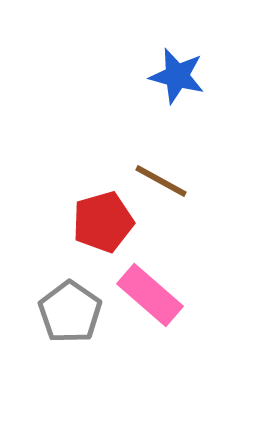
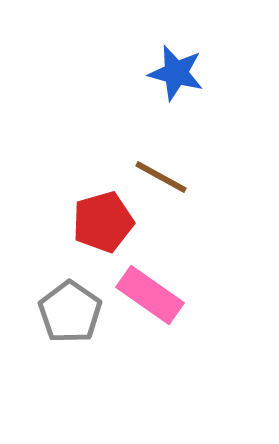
blue star: moved 1 px left, 3 px up
brown line: moved 4 px up
pink rectangle: rotated 6 degrees counterclockwise
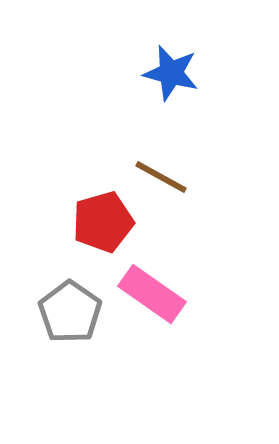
blue star: moved 5 px left
pink rectangle: moved 2 px right, 1 px up
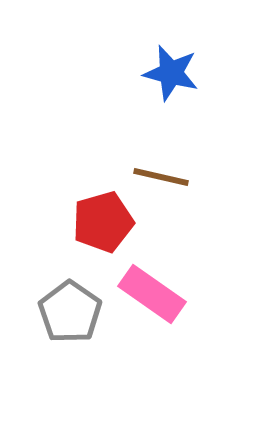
brown line: rotated 16 degrees counterclockwise
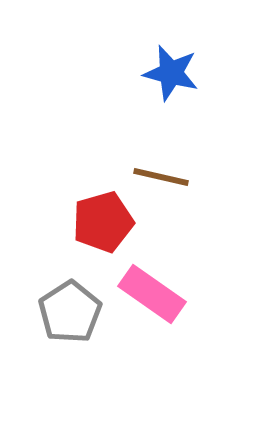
gray pentagon: rotated 4 degrees clockwise
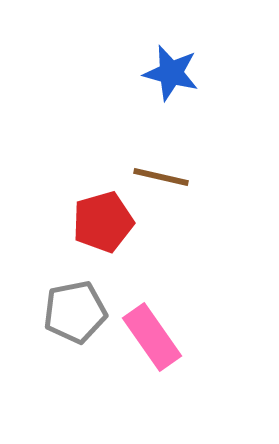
pink rectangle: moved 43 px down; rotated 20 degrees clockwise
gray pentagon: moved 5 px right; rotated 22 degrees clockwise
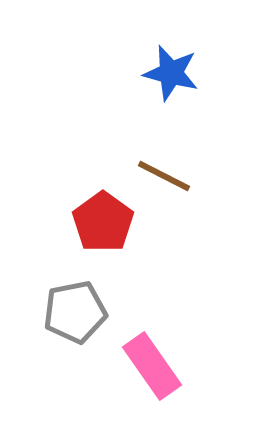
brown line: moved 3 px right, 1 px up; rotated 14 degrees clockwise
red pentagon: rotated 20 degrees counterclockwise
pink rectangle: moved 29 px down
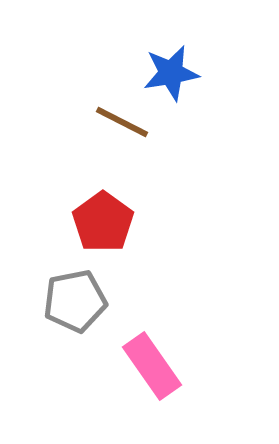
blue star: rotated 24 degrees counterclockwise
brown line: moved 42 px left, 54 px up
gray pentagon: moved 11 px up
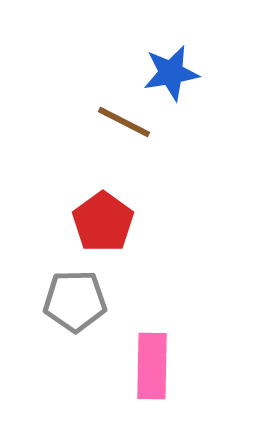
brown line: moved 2 px right
gray pentagon: rotated 10 degrees clockwise
pink rectangle: rotated 36 degrees clockwise
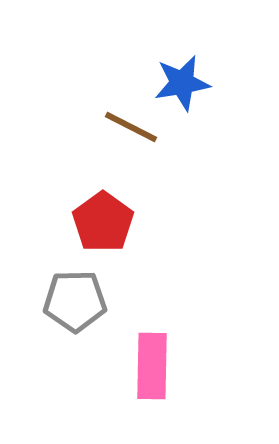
blue star: moved 11 px right, 10 px down
brown line: moved 7 px right, 5 px down
